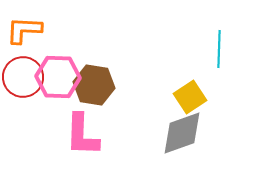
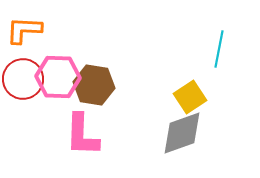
cyan line: rotated 9 degrees clockwise
red circle: moved 2 px down
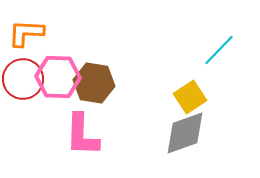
orange L-shape: moved 2 px right, 3 px down
cyan line: moved 1 px down; rotated 33 degrees clockwise
brown hexagon: moved 2 px up
gray diamond: moved 3 px right
